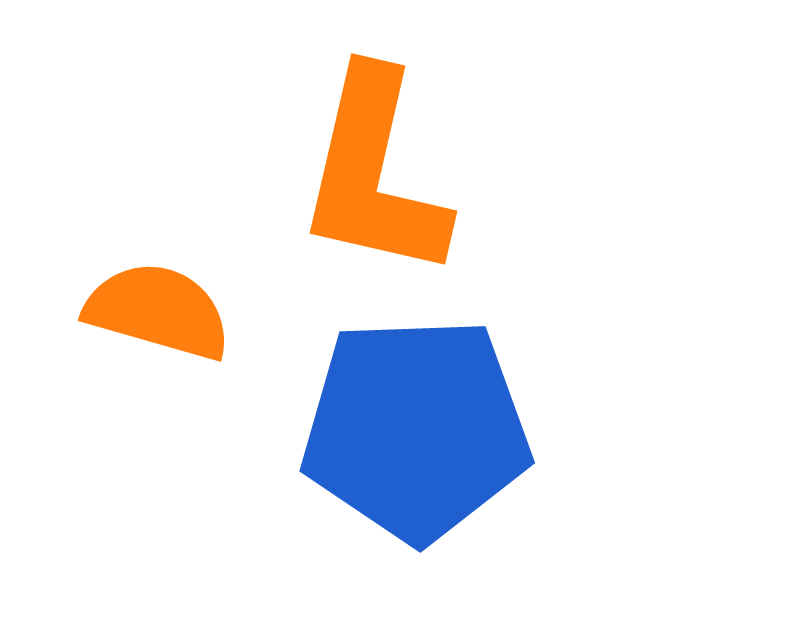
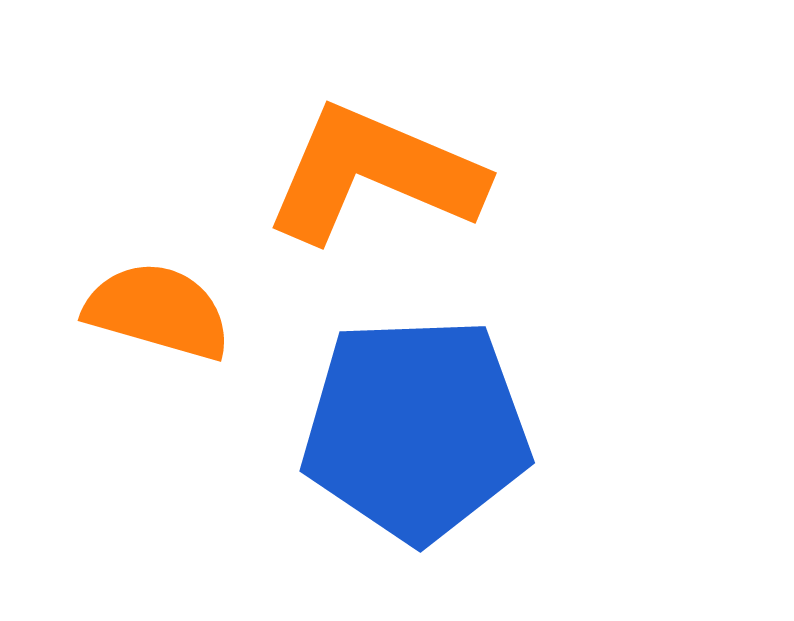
orange L-shape: rotated 100 degrees clockwise
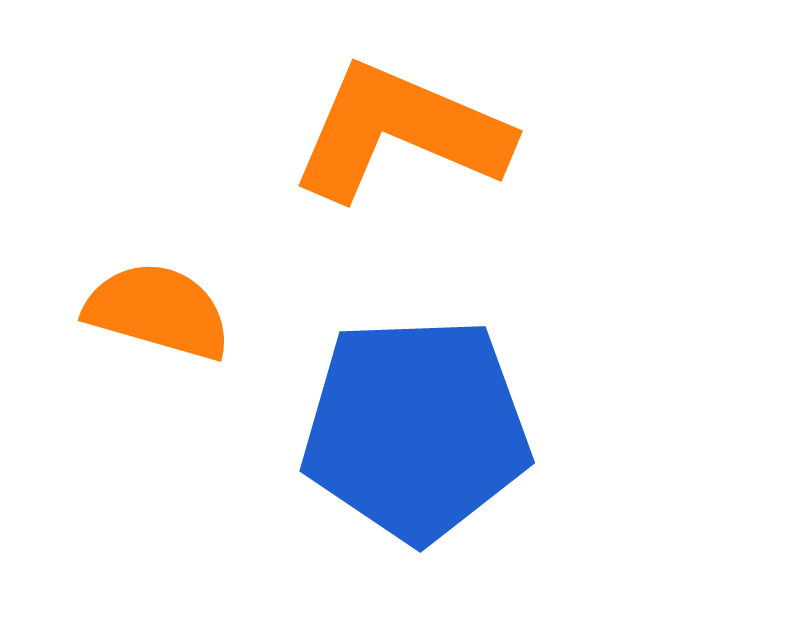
orange L-shape: moved 26 px right, 42 px up
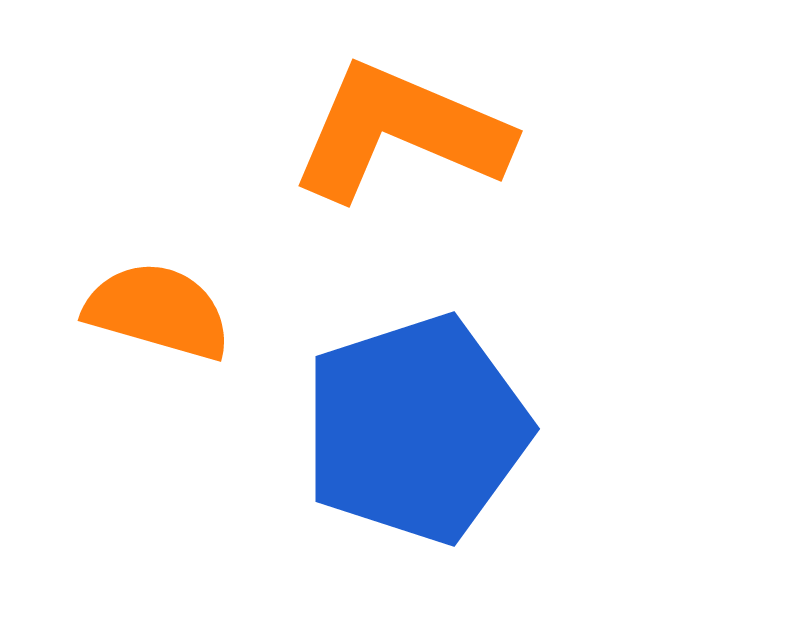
blue pentagon: rotated 16 degrees counterclockwise
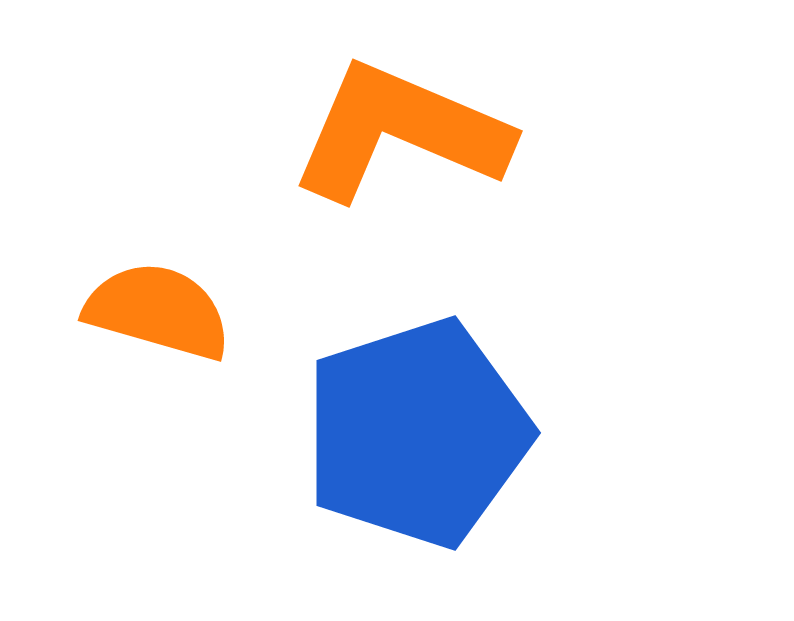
blue pentagon: moved 1 px right, 4 px down
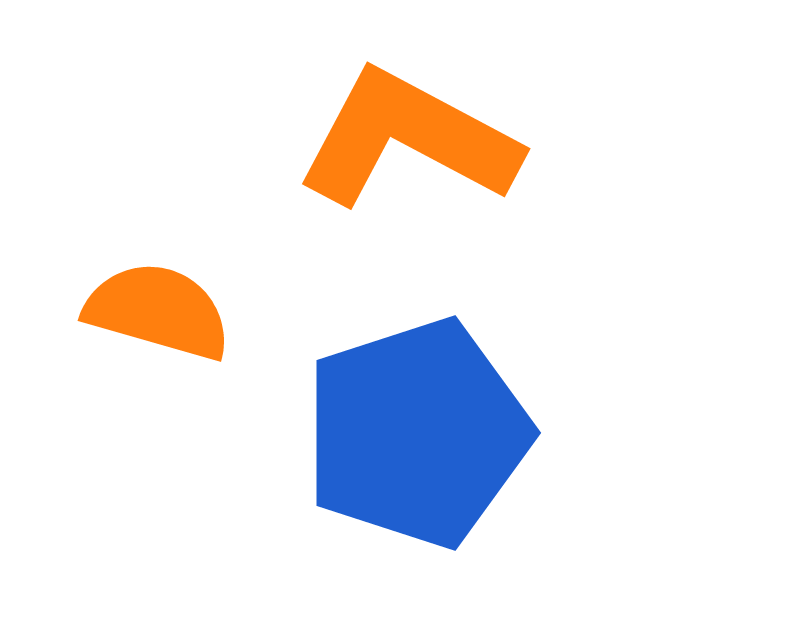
orange L-shape: moved 8 px right, 7 px down; rotated 5 degrees clockwise
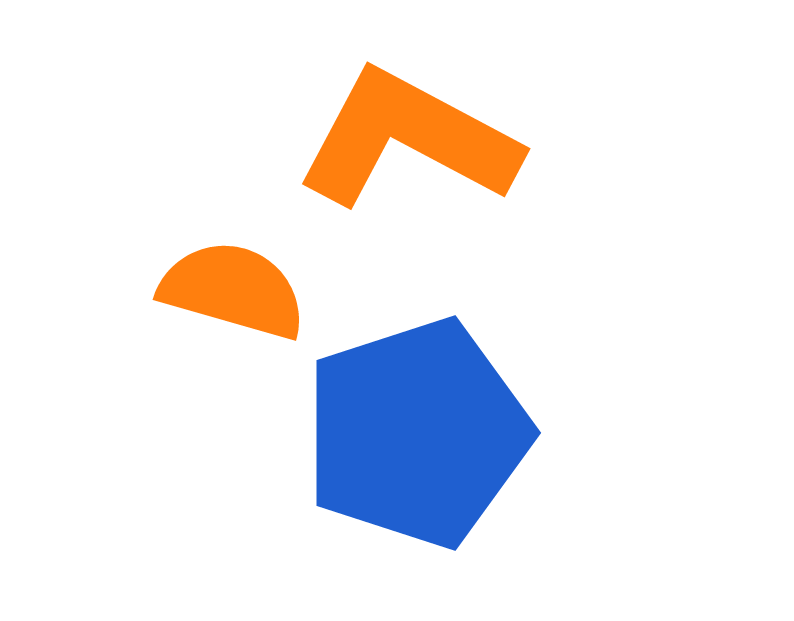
orange semicircle: moved 75 px right, 21 px up
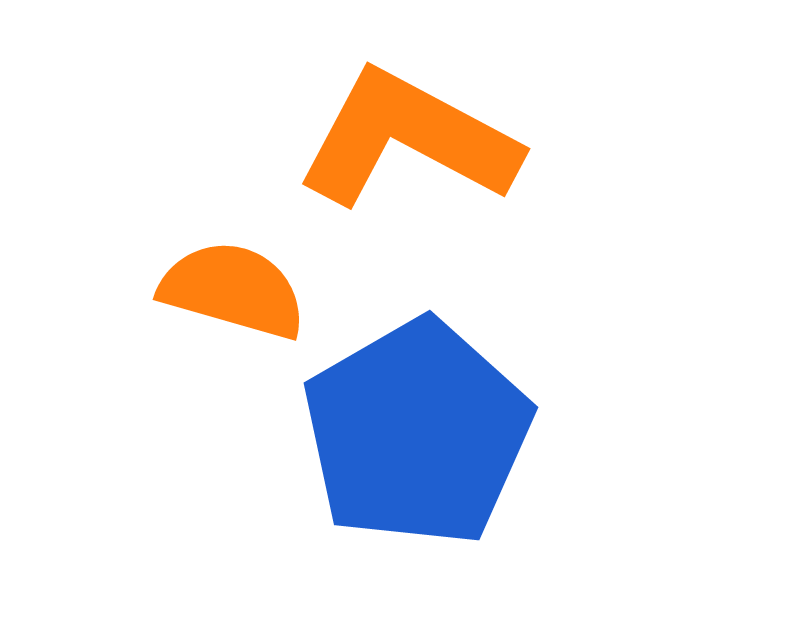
blue pentagon: rotated 12 degrees counterclockwise
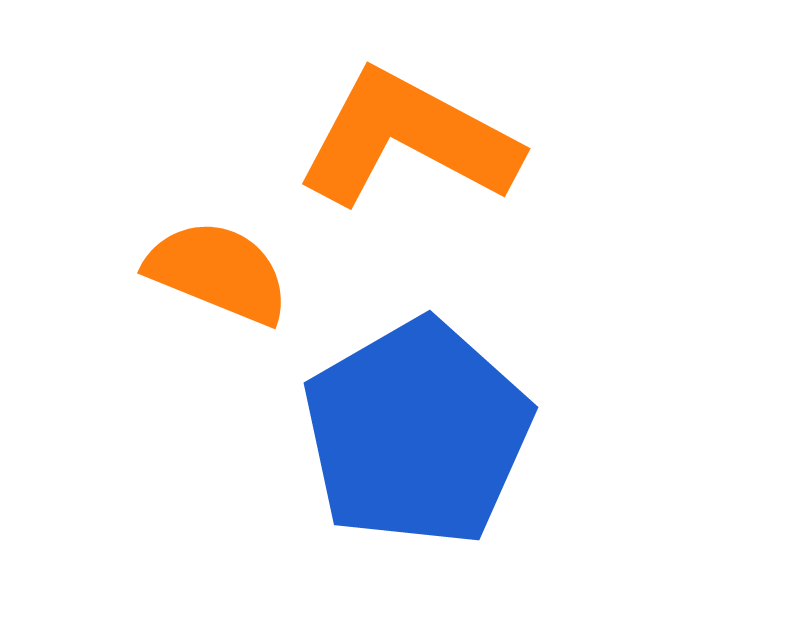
orange semicircle: moved 15 px left, 18 px up; rotated 6 degrees clockwise
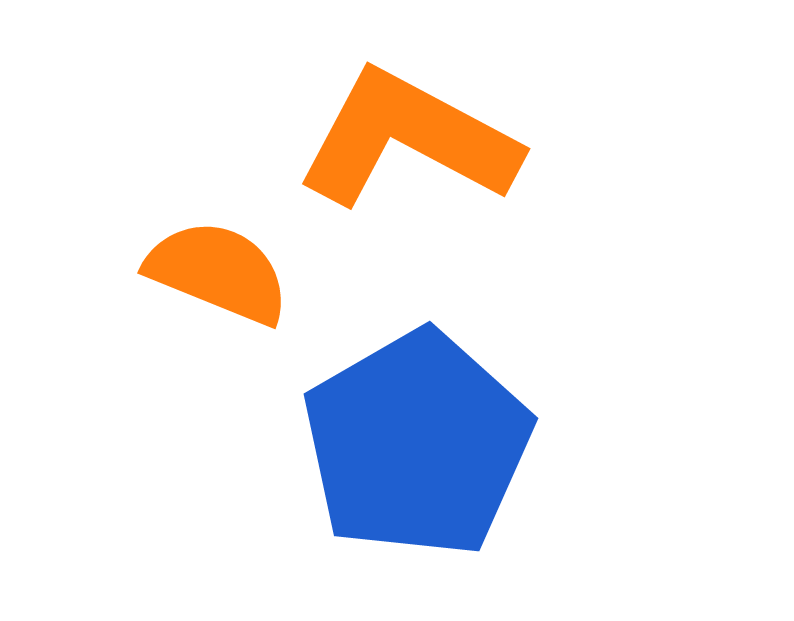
blue pentagon: moved 11 px down
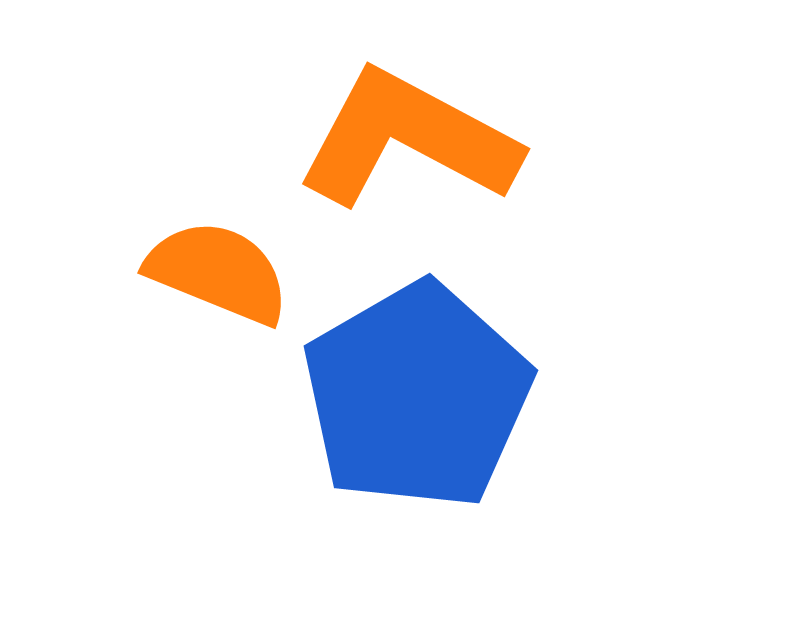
blue pentagon: moved 48 px up
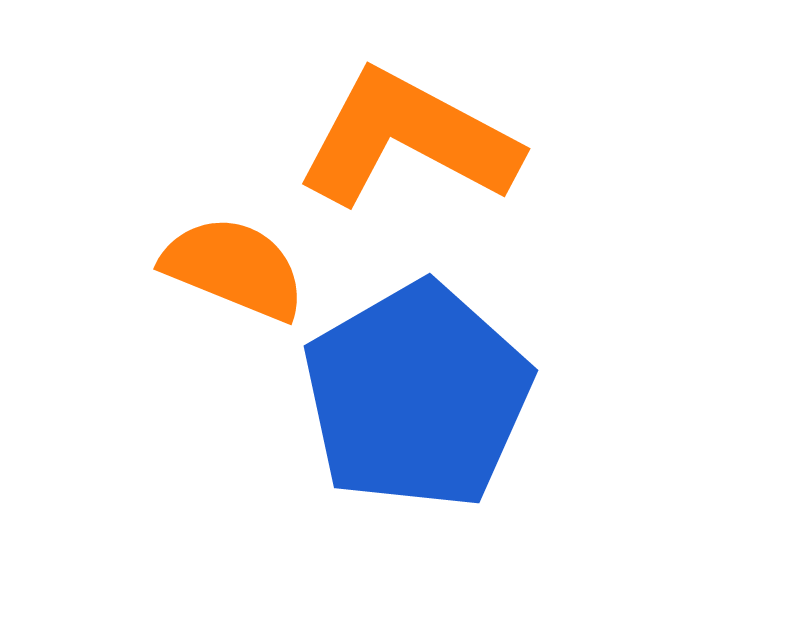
orange semicircle: moved 16 px right, 4 px up
